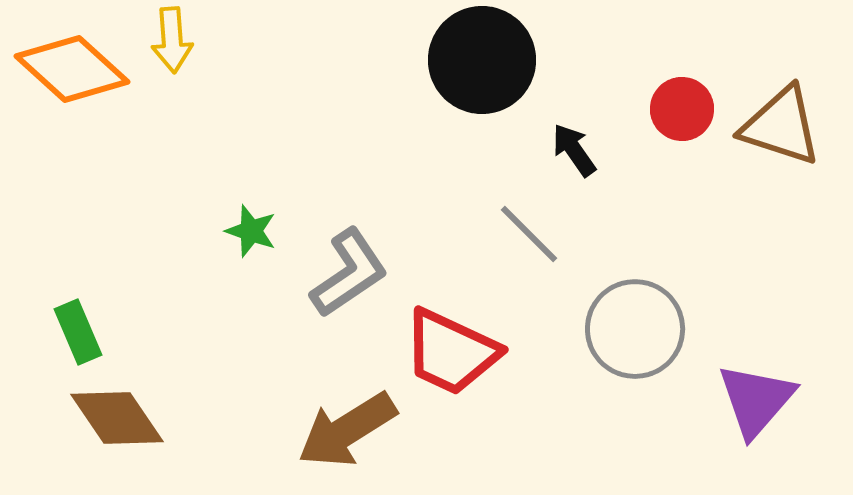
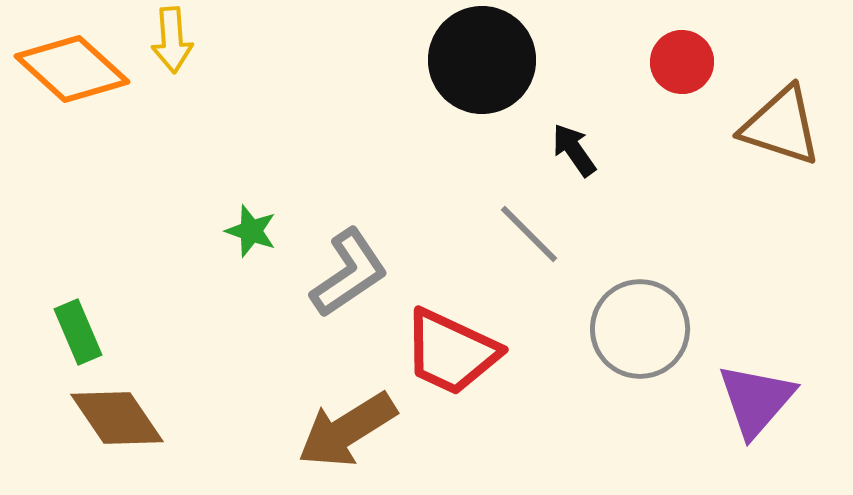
red circle: moved 47 px up
gray circle: moved 5 px right
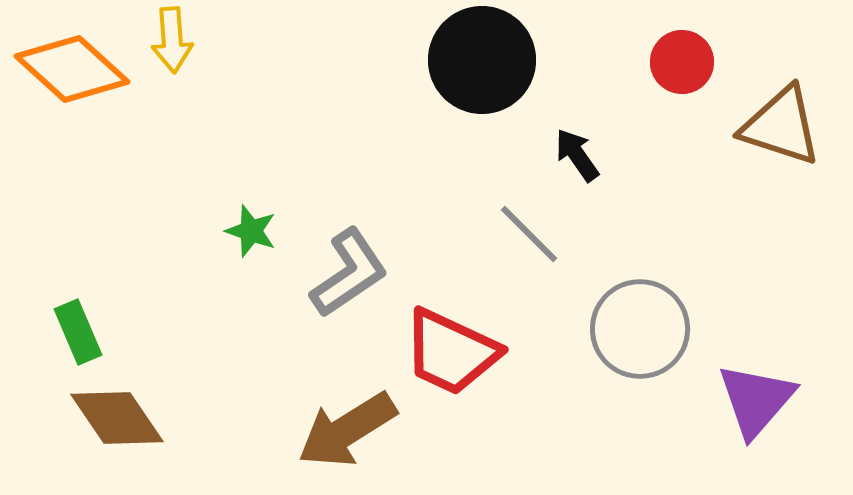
black arrow: moved 3 px right, 5 px down
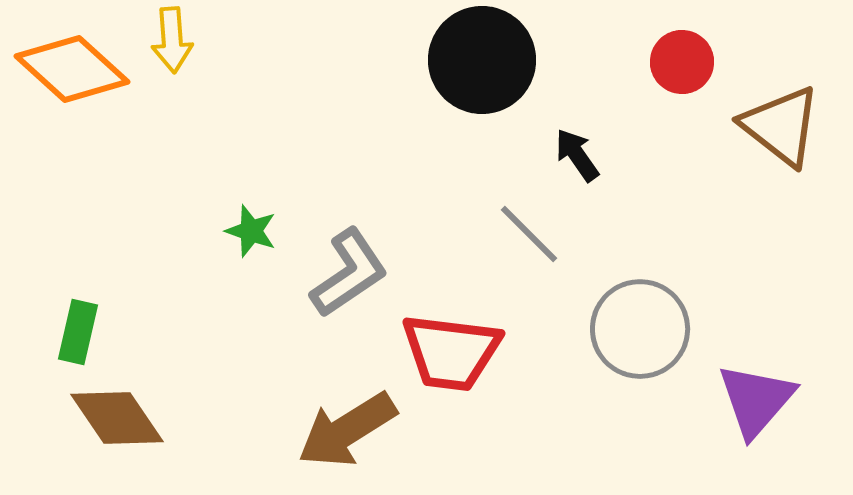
brown triangle: rotated 20 degrees clockwise
green rectangle: rotated 36 degrees clockwise
red trapezoid: rotated 18 degrees counterclockwise
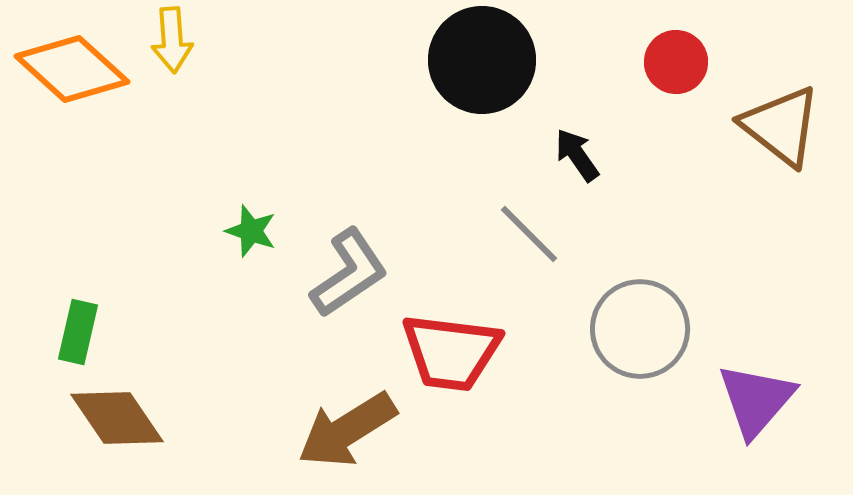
red circle: moved 6 px left
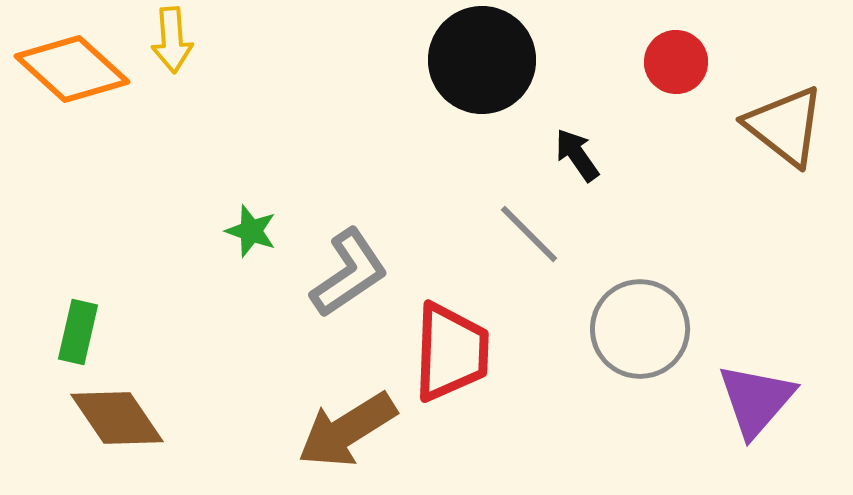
brown triangle: moved 4 px right
red trapezoid: rotated 95 degrees counterclockwise
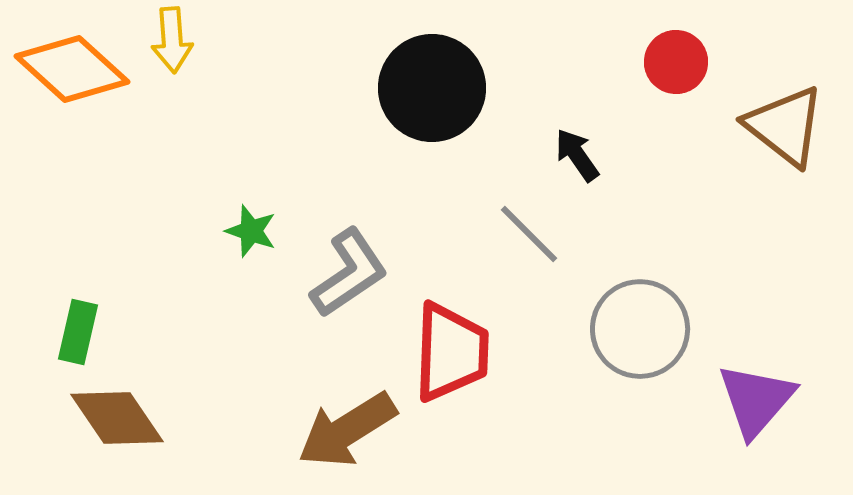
black circle: moved 50 px left, 28 px down
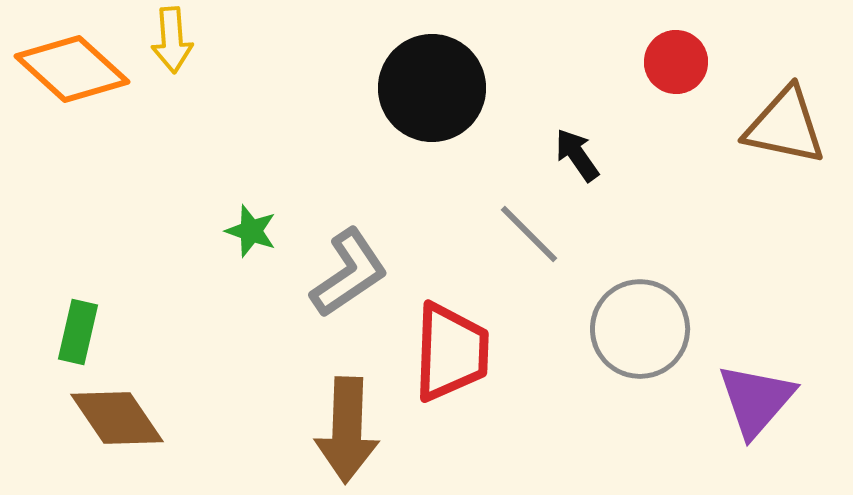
brown triangle: rotated 26 degrees counterclockwise
brown arrow: rotated 56 degrees counterclockwise
